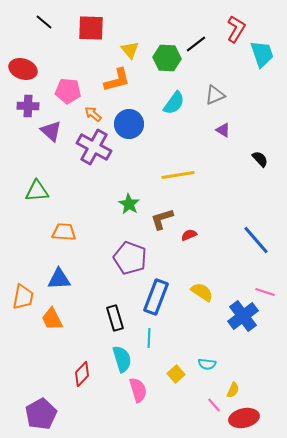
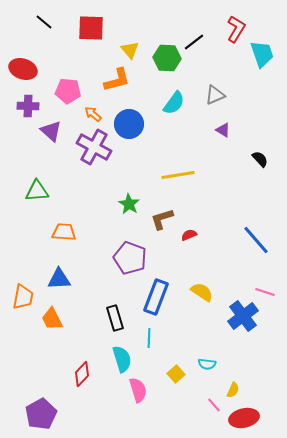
black line at (196, 44): moved 2 px left, 2 px up
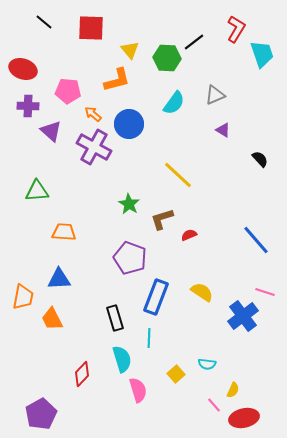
yellow line at (178, 175): rotated 52 degrees clockwise
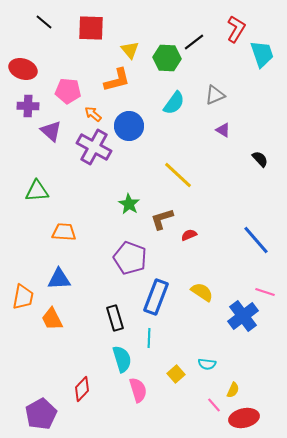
blue circle at (129, 124): moved 2 px down
red diamond at (82, 374): moved 15 px down
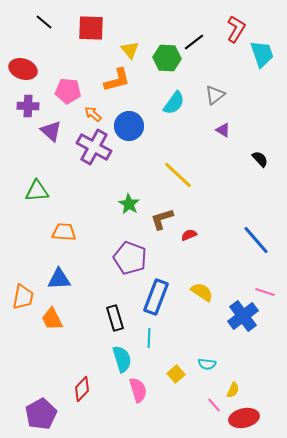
gray triangle at (215, 95): rotated 15 degrees counterclockwise
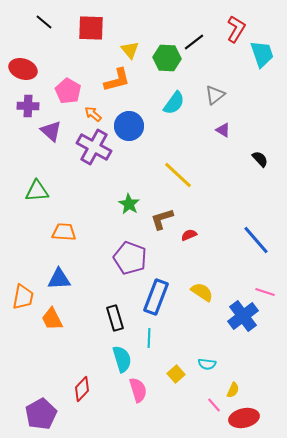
pink pentagon at (68, 91): rotated 25 degrees clockwise
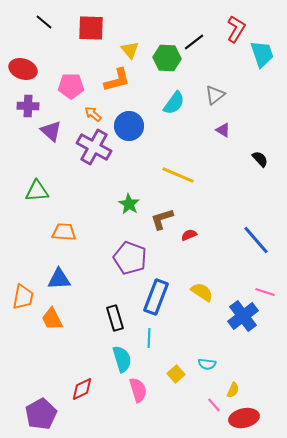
pink pentagon at (68, 91): moved 3 px right, 5 px up; rotated 30 degrees counterclockwise
yellow line at (178, 175): rotated 20 degrees counterclockwise
red diamond at (82, 389): rotated 20 degrees clockwise
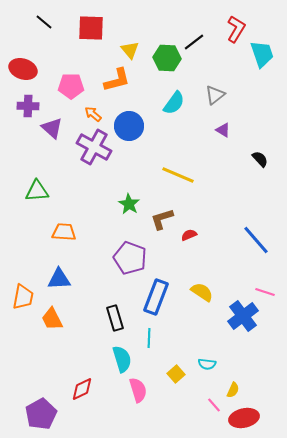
purple triangle at (51, 131): moved 1 px right, 3 px up
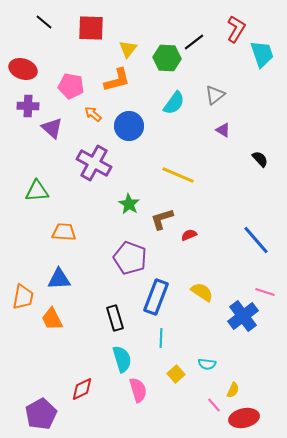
yellow triangle at (130, 50): moved 2 px left, 1 px up; rotated 18 degrees clockwise
pink pentagon at (71, 86): rotated 10 degrees clockwise
purple cross at (94, 147): moved 16 px down
cyan line at (149, 338): moved 12 px right
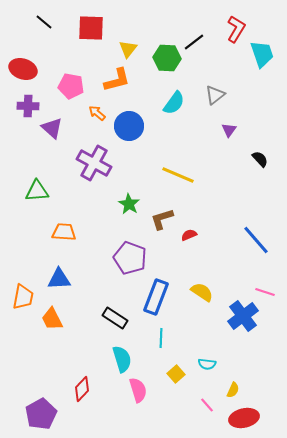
orange arrow at (93, 114): moved 4 px right, 1 px up
purple triangle at (223, 130): moved 6 px right; rotated 35 degrees clockwise
black rectangle at (115, 318): rotated 40 degrees counterclockwise
red diamond at (82, 389): rotated 20 degrees counterclockwise
pink line at (214, 405): moved 7 px left
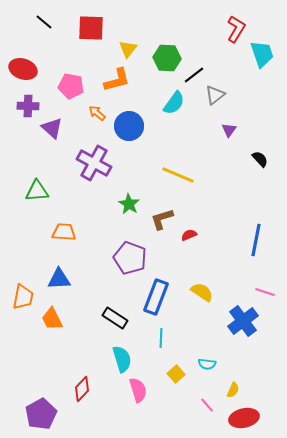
black line at (194, 42): moved 33 px down
blue line at (256, 240): rotated 52 degrees clockwise
blue cross at (243, 316): moved 5 px down
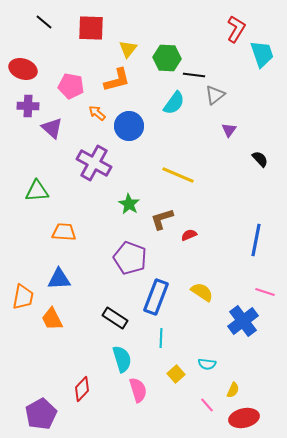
black line at (194, 75): rotated 45 degrees clockwise
